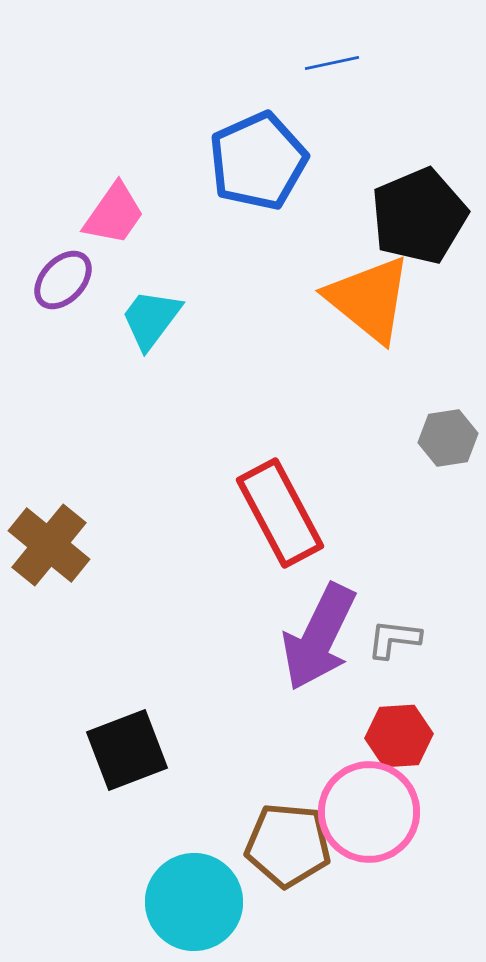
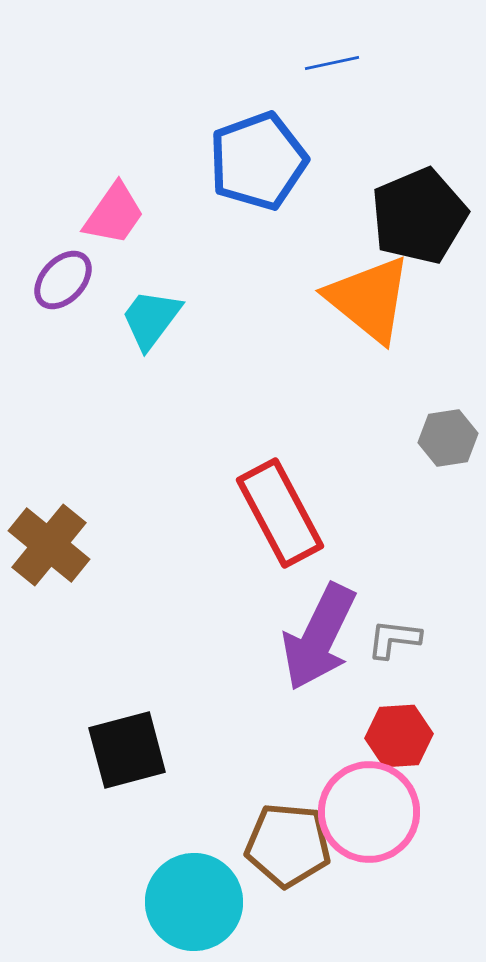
blue pentagon: rotated 4 degrees clockwise
black square: rotated 6 degrees clockwise
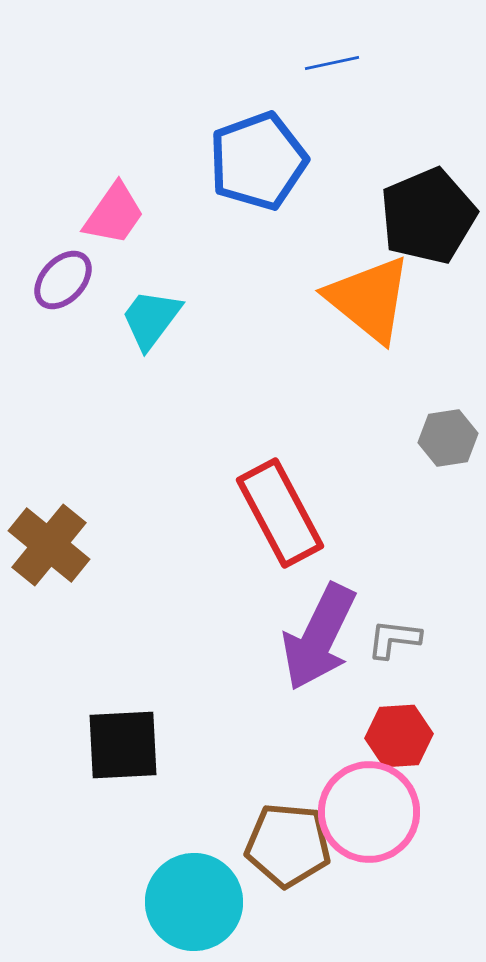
black pentagon: moved 9 px right
black square: moved 4 px left, 5 px up; rotated 12 degrees clockwise
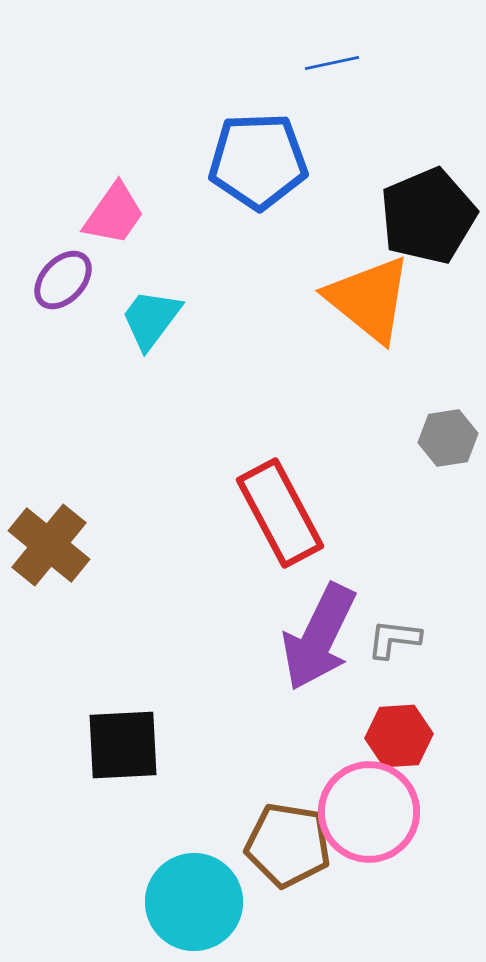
blue pentagon: rotated 18 degrees clockwise
brown pentagon: rotated 4 degrees clockwise
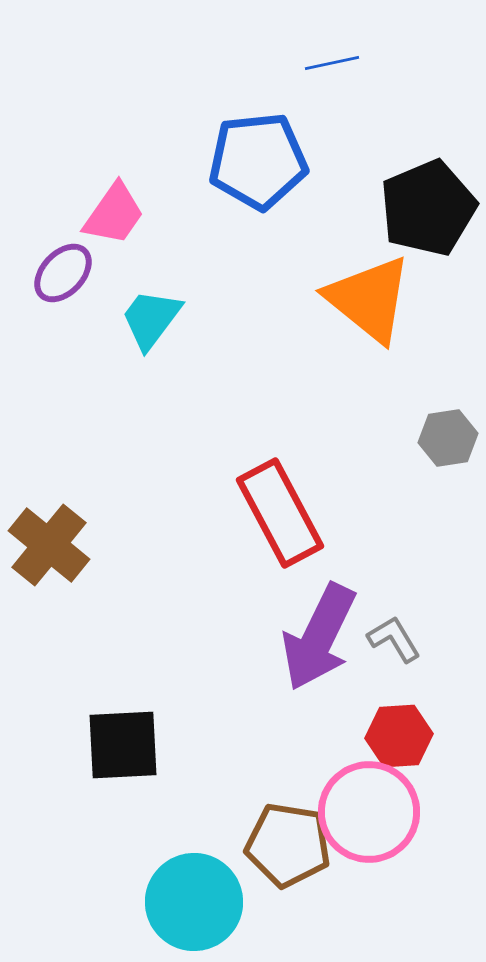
blue pentagon: rotated 4 degrees counterclockwise
black pentagon: moved 8 px up
purple ellipse: moved 7 px up
gray L-shape: rotated 52 degrees clockwise
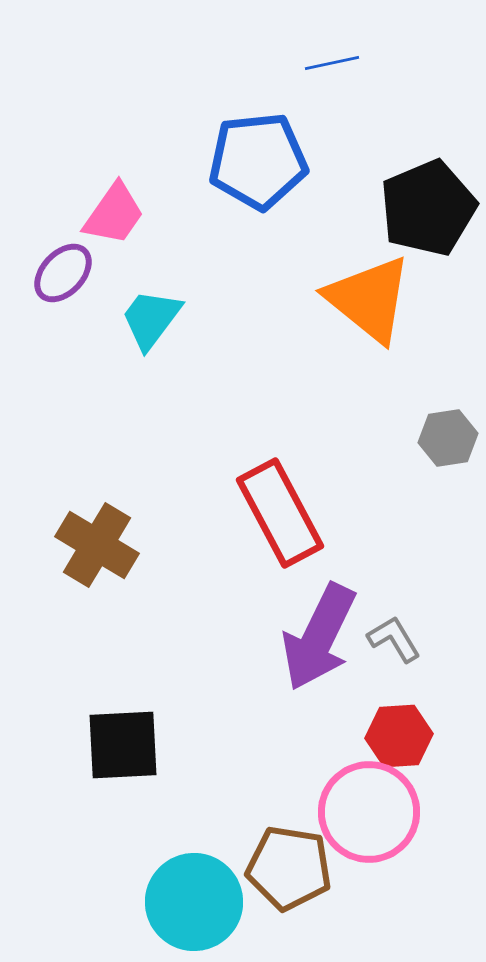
brown cross: moved 48 px right; rotated 8 degrees counterclockwise
brown pentagon: moved 1 px right, 23 px down
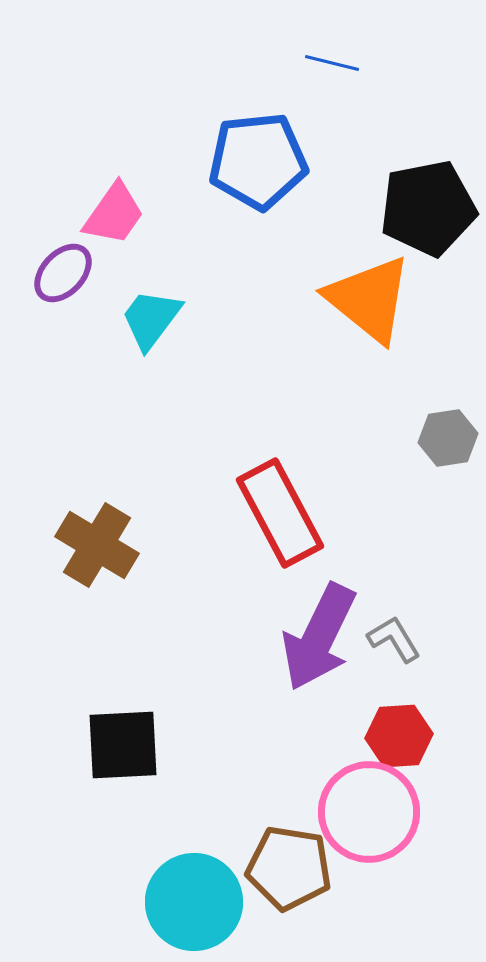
blue line: rotated 26 degrees clockwise
black pentagon: rotated 12 degrees clockwise
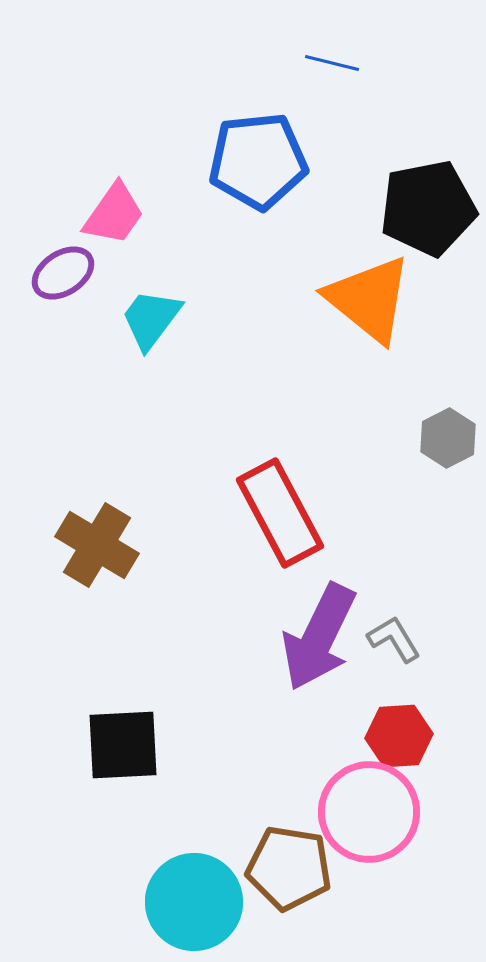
purple ellipse: rotated 14 degrees clockwise
gray hexagon: rotated 18 degrees counterclockwise
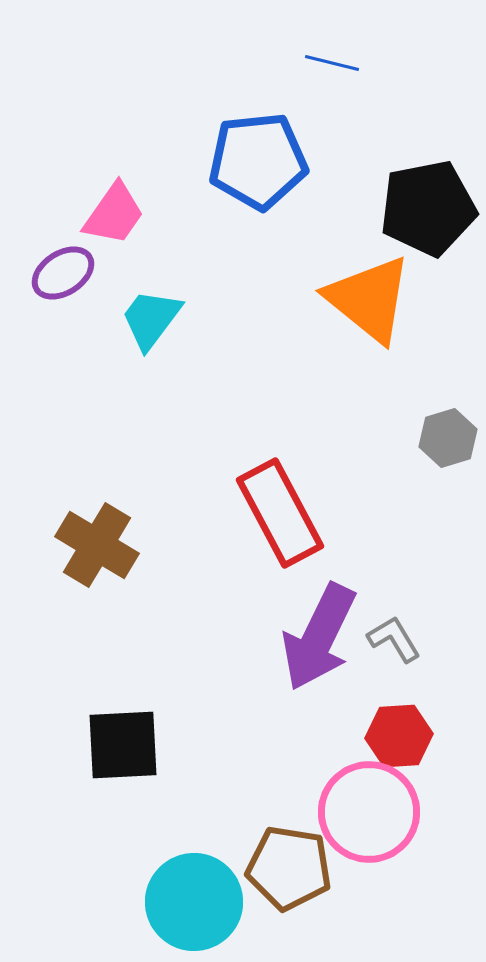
gray hexagon: rotated 10 degrees clockwise
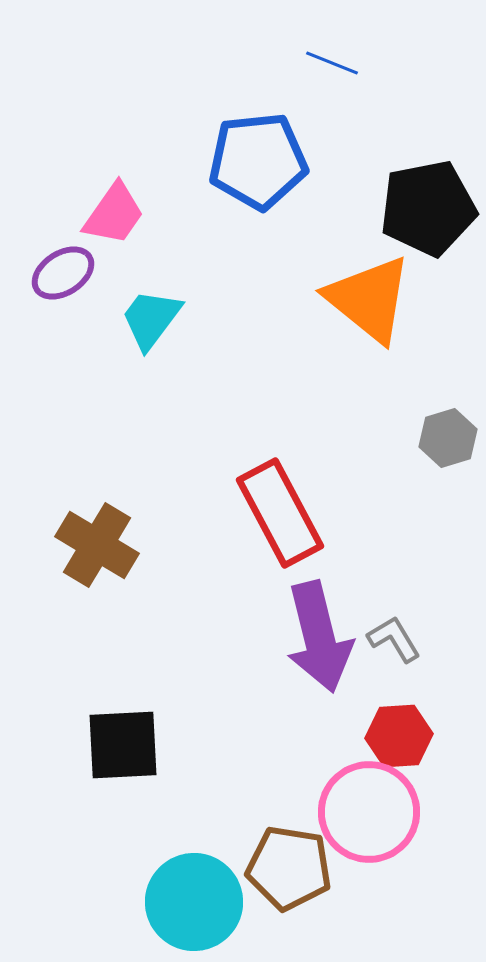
blue line: rotated 8 degrees clockwise
purple arrow: rotated 40 degrees counterclockwise
